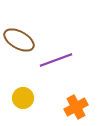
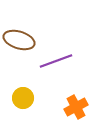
brown ellipse: rotated 12 degrees counterclockwise
purple line: moved 1 px down
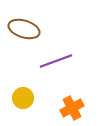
brown ellipse: moved 5 px right, 11 px up
orange cross: moved 4 px left, 1 px down
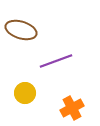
brown ellipse: moved 3 px left, 1 px down
yellow circle: moved 2 px right, 5 px up
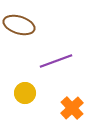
brown ellipse: moved 2 px left, 5 px up
orange cross: rotated 15 degrees counterclockwise
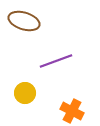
brown ellipse: moved 5 px right, 4 px up
orange cross: moved 3 px down; rotated 20 degrees counterclockwise
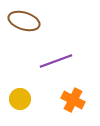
yellow circle: moved 5 px left, 6 px down
orange cross: moved 1 px right, 11 px up
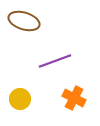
purple line: moved 1 px left
orange cross: moved 1 px right, 2 px up
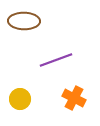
brown ellipse: rotated 16 degrees counterclockwise
purple line: moved 1 px right, 1 px up
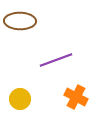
brown ellipse: moved 4 px left
orange cross: moved 2 px right, 1 px up
